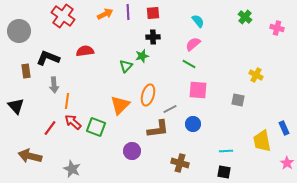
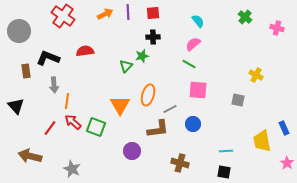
orange triangle: rotated 15 degrees counterclockwise
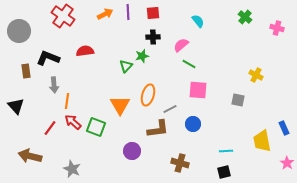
pink semicircle: moved 12 px left, 1 px down
black square: rotated 24 degrees counterclockwise
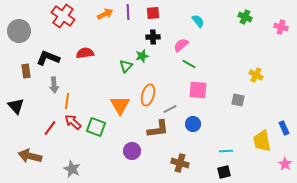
green cross: rotated 16 degrees counterclockwise
pink cross: moved 4 px right, 1 px up
red semicircle: moved 2 px down
pink star: moved 2 px left, 1 px down
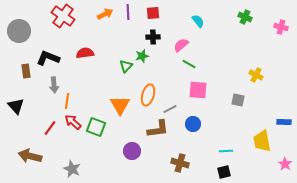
blue rectangle: moved 6 px up; rotated 64 degrees counterclockwise
